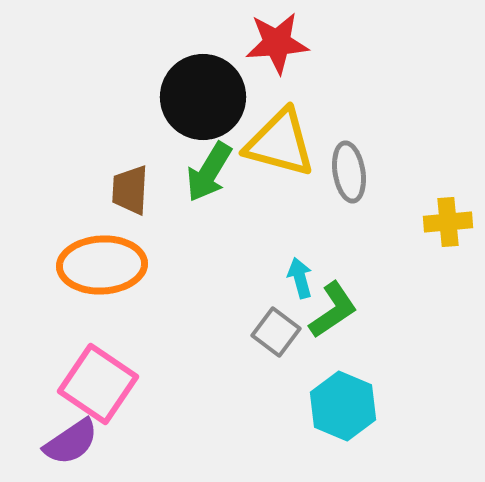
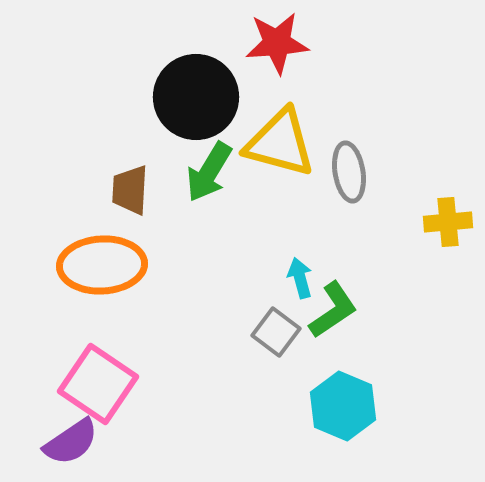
black circle: moved 7 px left
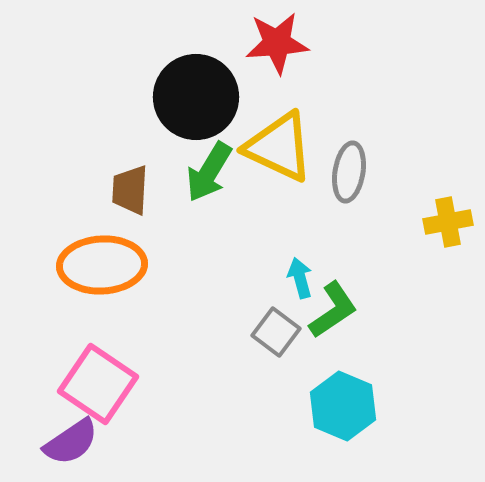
yellow triangle: moved 1 px left, 4 px down; rotated 10 degrees clockwise
gray ellipse: rotated 18 degrees clockwise
yellow cross: rotated 6 degrees counterclockwise
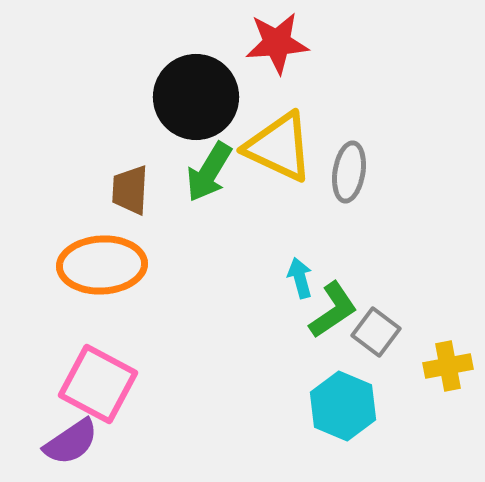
yellow cross: moved 144 px down
gray square: moved 100 px right
pink square: rotated 6 degrees counterclockwise
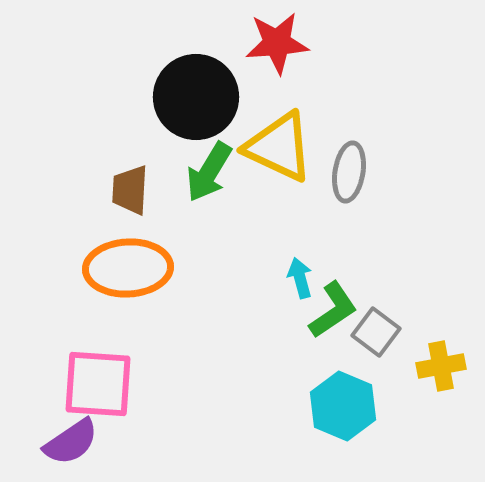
orange ellipse: moved 26 px right, 3 px down
yellow cross: moved 7 px left
pink square: rotated 24 degrees counterclockwise
